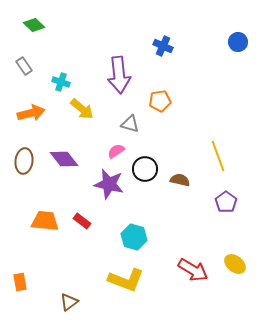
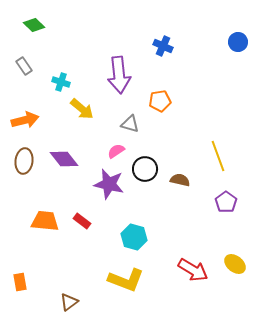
orange arrow: moved 6 px left, 7 px down
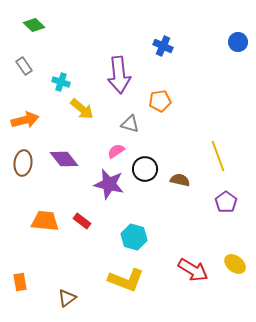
brown ellipse: moved 1 px left, 2 px down
brown triangle: moved 2 px left, 4 px up
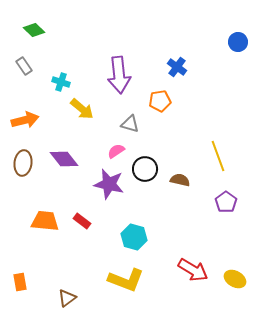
green diamond: moved 5 px down
blue cross: moved 14 px right, 21 px down; rotated 12 degrees clockwise
yellow ellipse: moved 15 px down; rotated 10 degrees counterclockwise
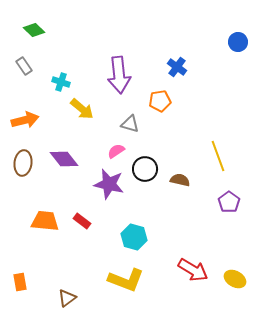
purple pentagon: moved 3 px right
